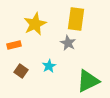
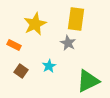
orange rectangle: rotated 40 degrees clockwise
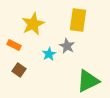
yellow rectangle: moved 2 px right, 1 px down
yellow star: moved 2 px left
gray star: moved 1 px left, 3 px down
cyan star: moved 12 px up
brown square: moved 2 px left, 1 px up
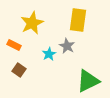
yellow star: moved 1 px left, 1 px up
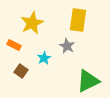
cyan star: moved 5 px left, 4 px down
brown square: moved 2 px right, 1 px down
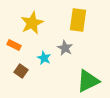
gray star: moved 2 px left, 2 px down
cyan star: rotated 16 degrees counterclockwise
